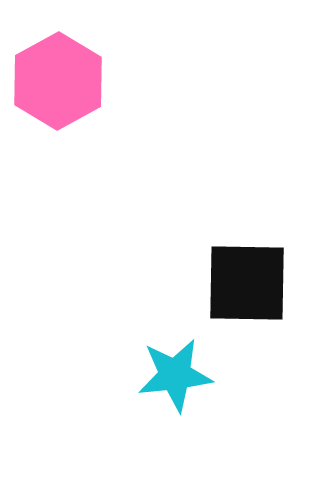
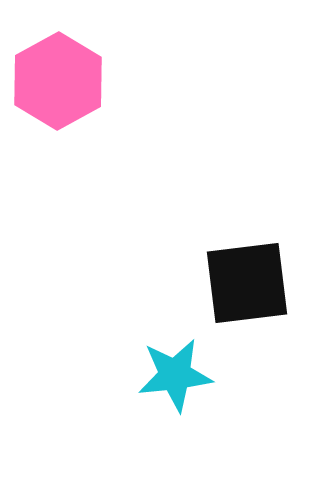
black square: rotated 8 degrees counterclockwise
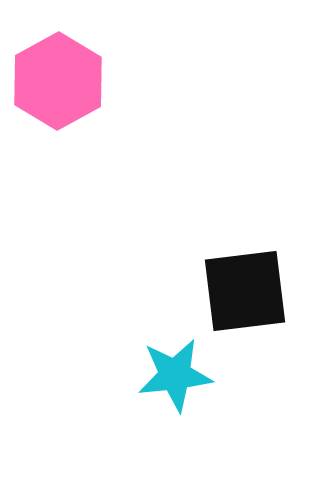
black square: moved 2 px left, 8 px down
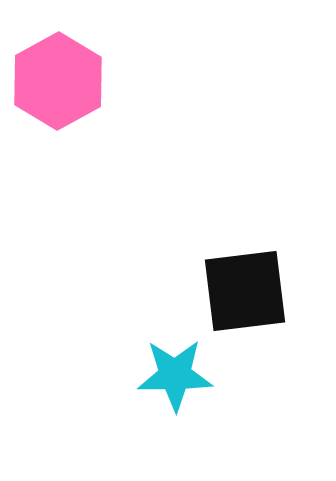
cyan star: rotated 6 degrees clockwise
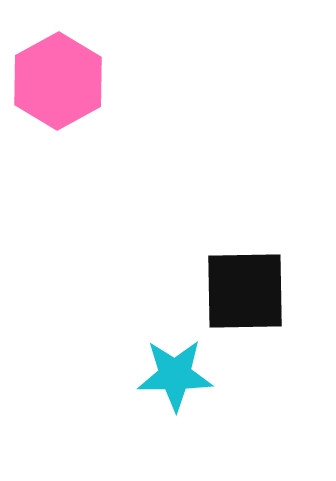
black square: rotated 6 degrees clockwise
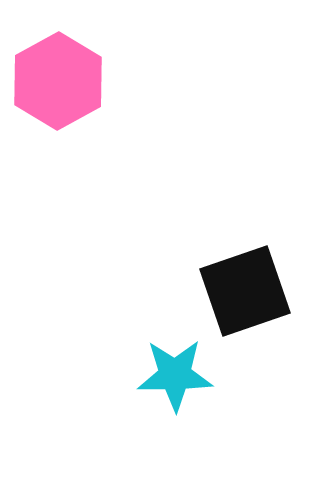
black square: rotated 18 degrees counterclockwise
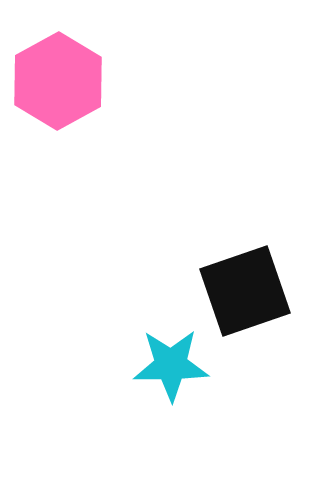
cyan star: moved 4 px left, 10 px up
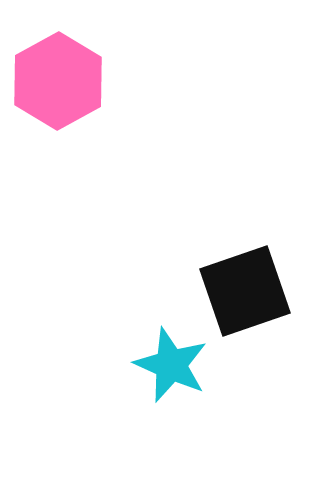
cyan star: rotated 24 degrees clockwise
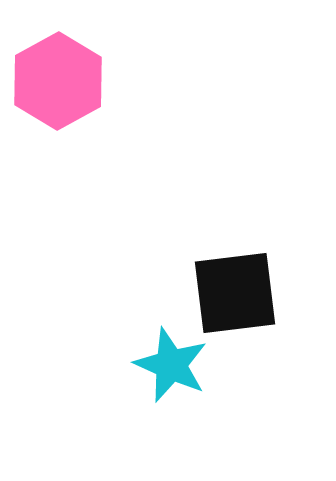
black square: moved 10 px left, 2 px down; rotated 12 degrees clockwise
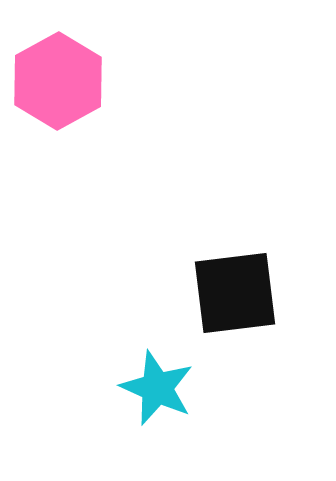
cyan star: moved 14 px left, 23 px down
